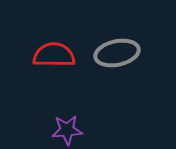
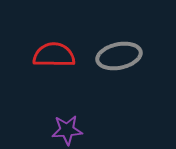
gray ellipse: moved 2 px right, 3 px down
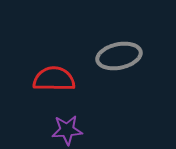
red semicircle: moved 24 px down
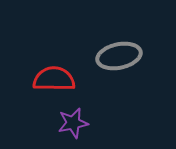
purple star: moved 6 px right, 7 px up; rotated 8 degrees counterclockwise
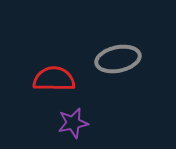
gray ellipse: moved 1 px left, 3 px down
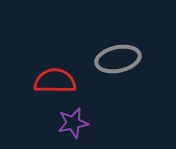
red semicircle: moved 1 px right, 2 px down
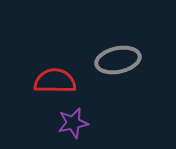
gray ellipse: moved 1 px down
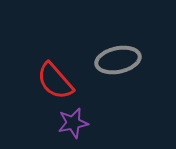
red semicircle: rotated 132 degrees counterclockwise
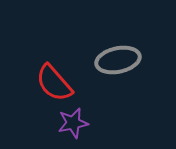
red semicircle: moved 1 px left, 2 px down
